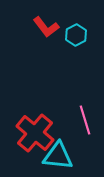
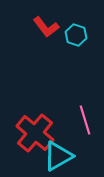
cyan hexagon: rotated 15 degrees counterclockwise
cyan triangle: rotated 36 degrees counterclockwise
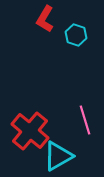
red L-shape: moved 1 px left, 8 px up; rotated 68 degrees clockwise
red cross: moved 5 px left, 2 px up
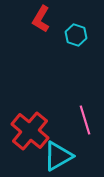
red L-shape: moved 4 px left
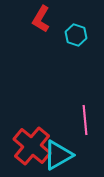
pink line: rotated 12 degrees clockwise
red cross: moved 2 px right, 15 px down
cyan triangle: moved 1 px up
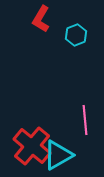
cyan hexagon: rotated 20 degrees clockwise
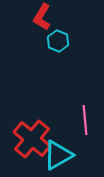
red L-shape: moved 1 px right, 2 px up
cyan hexagon: moved 18 px left, 6 px down; rotated 15 degrees counterclockwise
red cross: moved 7 px up
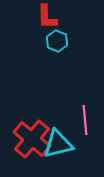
red L-shape: moved 5 px right; rotated 32 degrees counterclockwise
cyan hexagon: moved 1 px left
cyan triangle: moved 11 px up; rotated 16 degrees clockwise
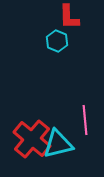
red L-shape: moved 22 px right
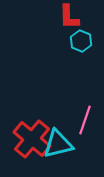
cyan hexagon: moved 24 px right
pink line: rotated 24 degrees clockwise
